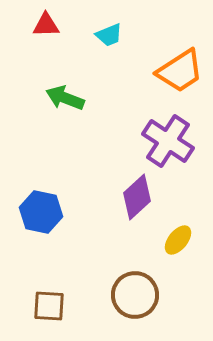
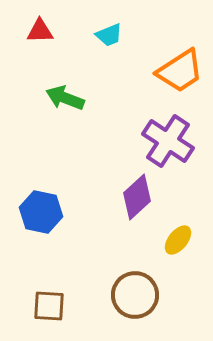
red triangle: moved 6 px left, 6 px down
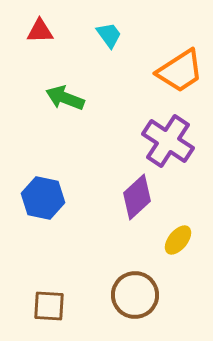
cyan trapezoid: rotated 104 degrees counterclockwise
blue hexagon: moved 2 px right, 14 px up
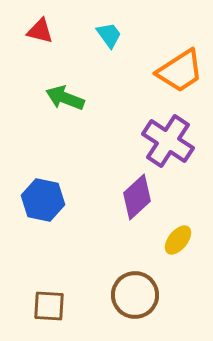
red triangle: rotated 16 degrees clockwise
blue hexagon: moved 2 px down
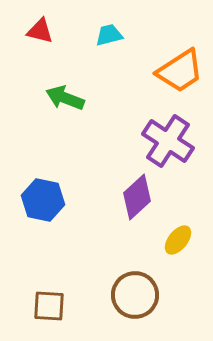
cyan trapezoid: rotated 68 degrees counterclockwise
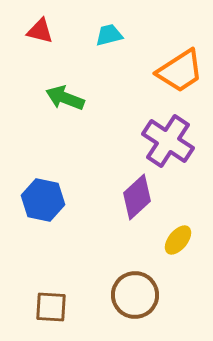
brown square: moved 2 px right, 1 px down
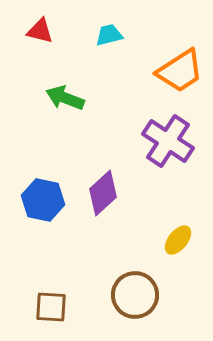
purple diamond: moved 34 px left, 4 px up
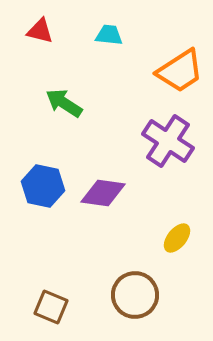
cyan trapezoid: rotated 20 degrees clockwise
green arrow: moved 1 px left, 5 px down; rotated 12 degrees clockwise
purple diamond: rotated 51 degrees clockwise
blue hexagon: moved 14 px up
yellow ellipse: moved 1 px left, 2 px up
brown square: rotated 20 degrees clockwise
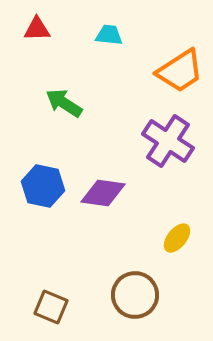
red triangle: moved 3 px left, 2 px up; rotated 16 degrees counterclockwise
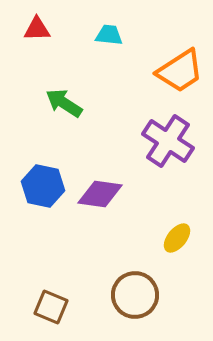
purple diamond: moved 3 px left, 1 px down
